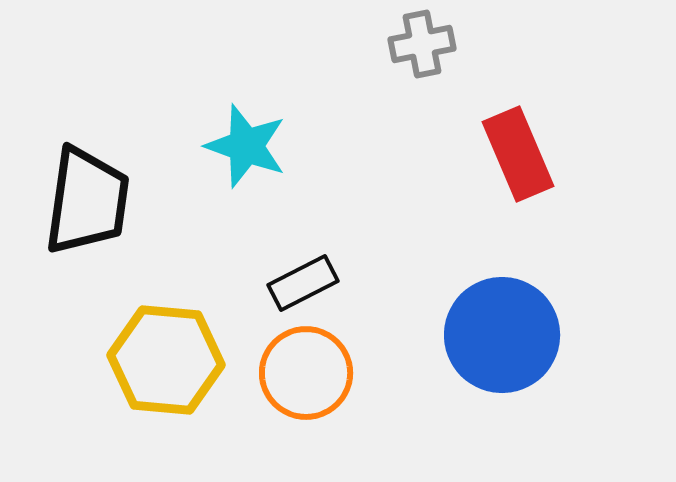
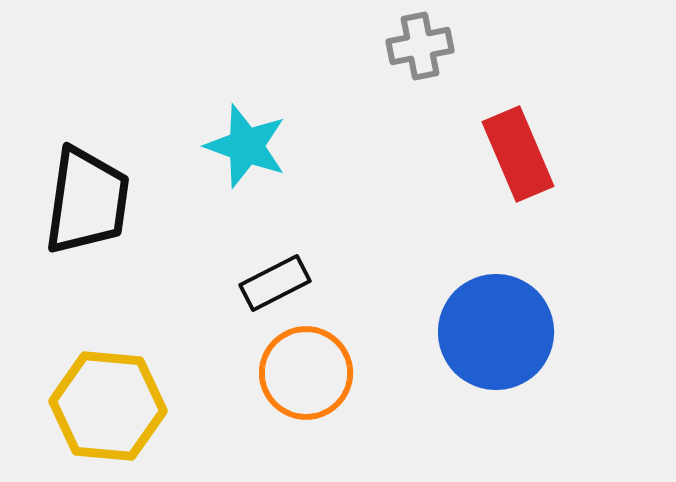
gray cross: moved 2 px left, 2 px down
black rectangle: moved 28 px left
blue circle: moved 6 px left, 3 px up
yellow hexagon: moved 58 px left, 46 px down
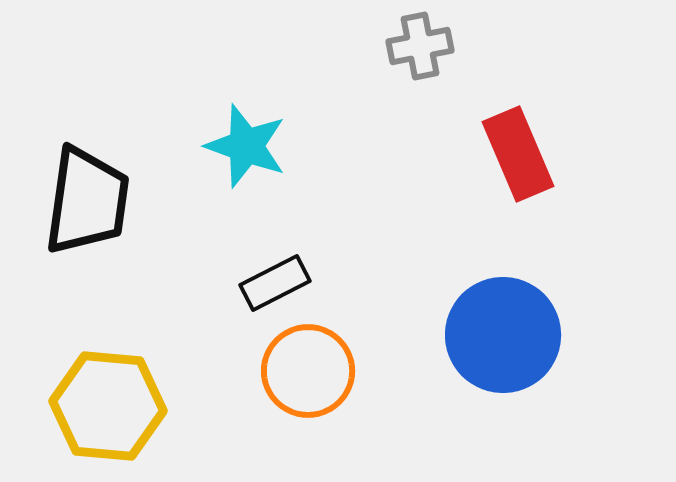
blue circle: moved 7 px right, 3 px down
orange circle: moved 2 px right, 2 px up
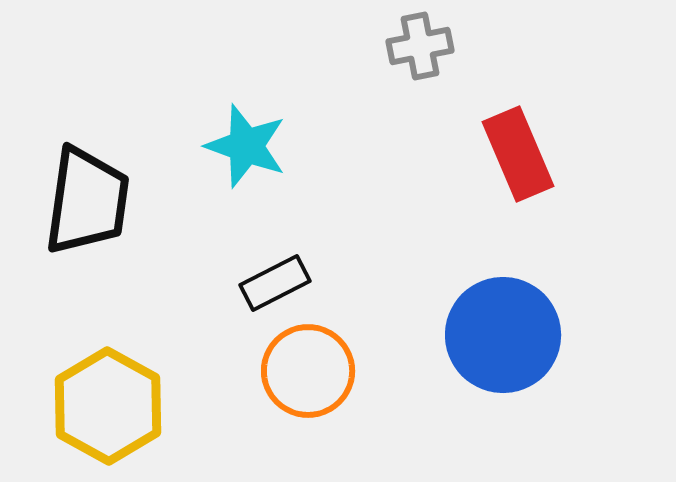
yellow hexagon: rotated 24 degrees clockwise
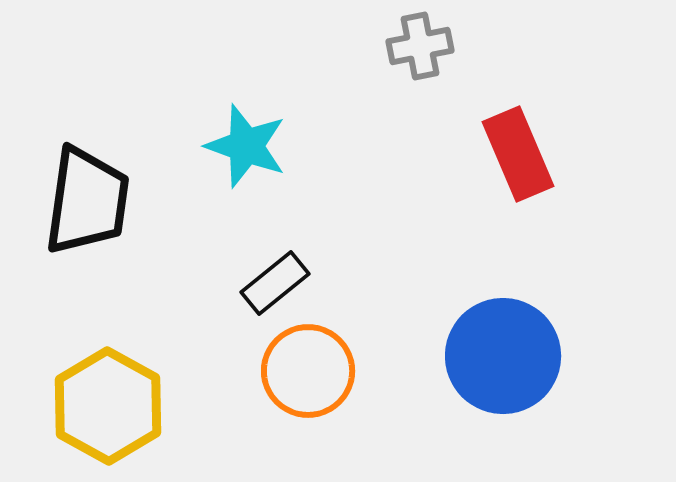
black rectangle: rotated 12 degrees counterclockwise
blue circle: moved 21 px down
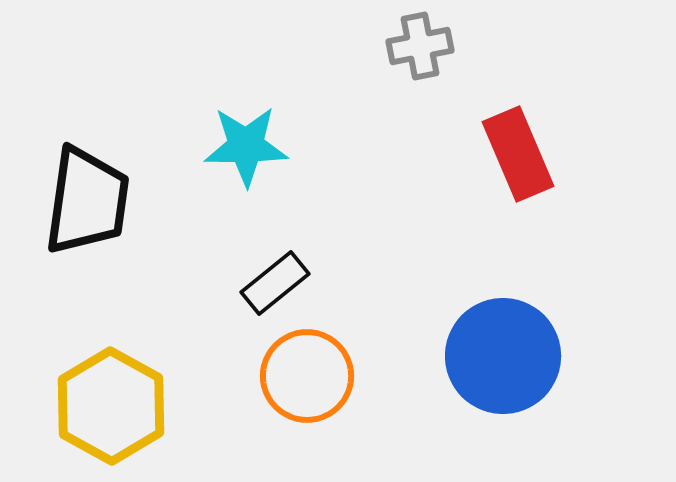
cyan star: rotated 20 degrees counterclockwise
orange circle: moved 1 px left, 5 px down
yellow hexagon: moved 3 px right
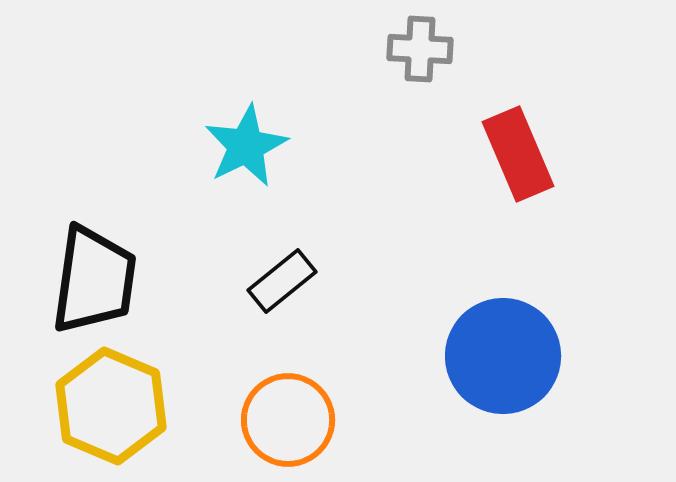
gray cross: moved 3 px down; rotated 14 degrees clockwise
cyan star: rotated 26 degrees counterclockwise
black trapezoid: moved 7 px right, 79 px down
black rectangle: moved 7 px right, 2 px up
orange circle: moved 19 px left, 44 px down
yellow hexagon: rotated 6 degrees counterclockwise
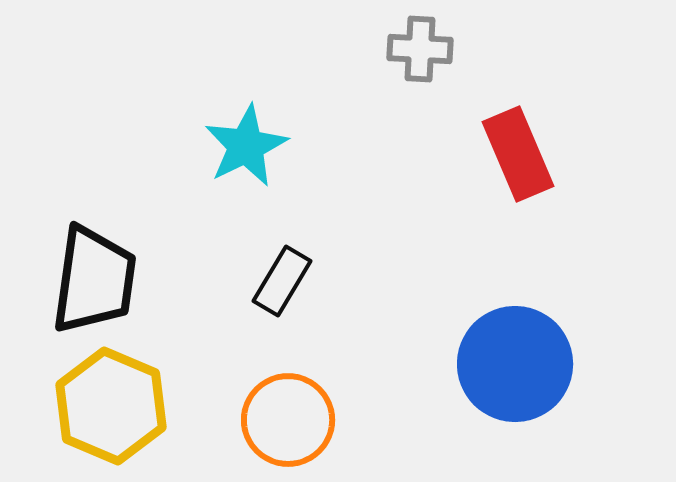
black rectangle: rotated 20 degrees counterclockwise
blue circle: moved 12 px right, 8 px down
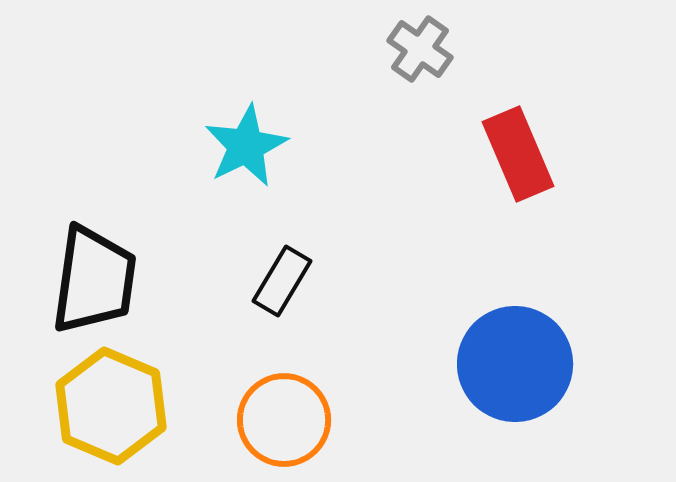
gray cross: rotated 32 degrees clockwise
orange circle: moved 4 px left
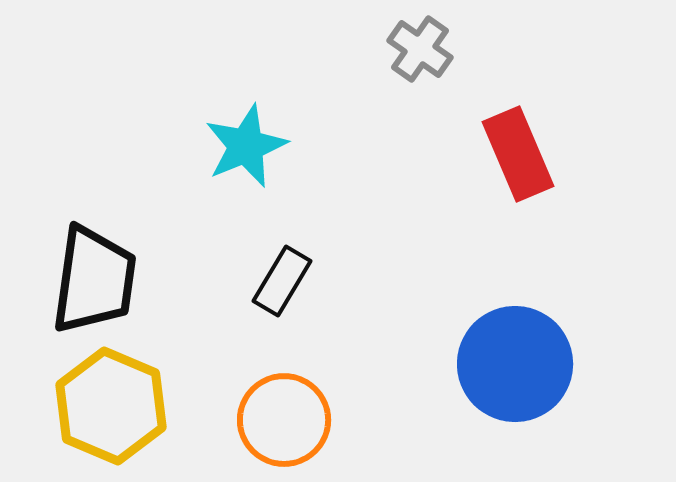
cyan star: rotated 4 degrees clockwise
